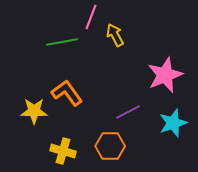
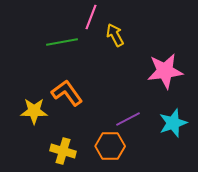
pink star: moved 4 px up; rotated 15 degrees clockwise
purple line: moved 7 px down
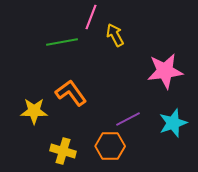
orange L-shape: moved 4 px right
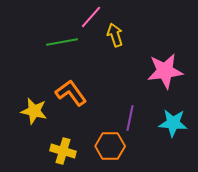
pink line: rotated 20 degrees clockwise
yellow arrow: rotated 10 degrees clockwise
yellow star: rotated 12 degrees clockwise
purple line: moved 2 px right, 1 px up; rotated 50 degrees counterclockwise
cyan star: rotated 24 degrees clockwise
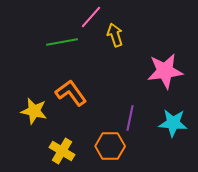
yellow cross: moved 1 px left; rotated 15 degrees clockwise
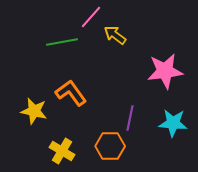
yellow arrow: rotated 35 degrees counterclockwise
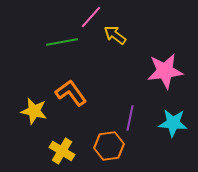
orange hexagon: moved 1 px left; rotated 8 degrees counterclockwise
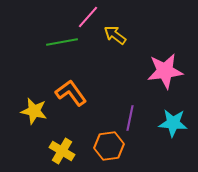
pink line: moved 3 px left
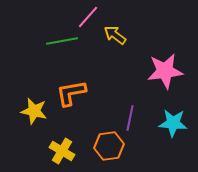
green line: moved 1 px up
orange L-shape: rotated 64 degrees counterclockwise
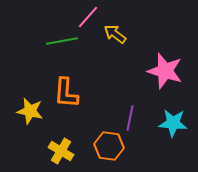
yellow arrow: moved 1 px up
pink star: rotated 24 degrees clockwise
orange L-shape: moved 5 px left; rotated 76 degrees counterclockwise
yellow star: moved 4 px left
orange hexagon: rotated 16 degrees clockwise
yellow cross: moved 1 px left
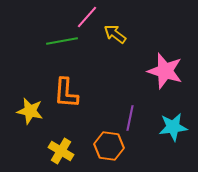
pink line: moved 1 px left
cyan star: moved 4 px down; rotated 12 degrees counterclockwise
